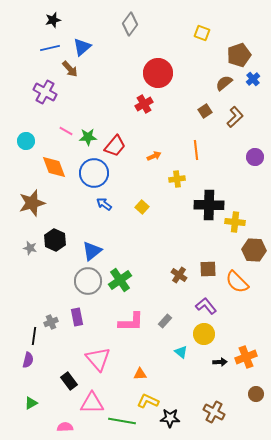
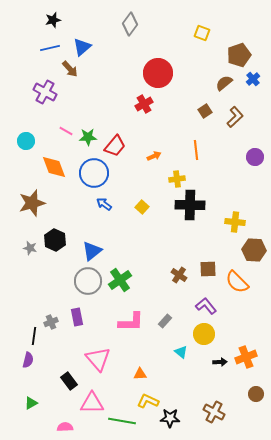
black cross at (209, 205): moved 19 px left
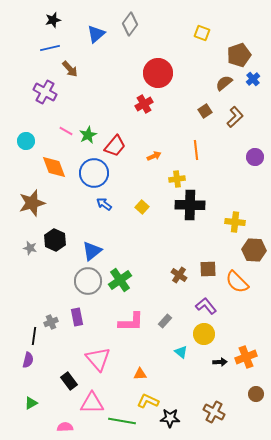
blue triangle at (82, 47): moved 14 px right, 13 px up
green star at (88, 137): moved 2 px up; rotated 24 degrees counterclockwise
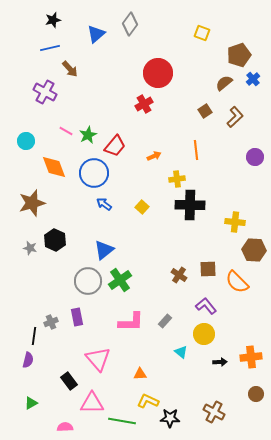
blue triangle at (92, 251): moved 12 px right, 1 px up
orange cross at (246, 357): moved 5 px right; rotated 15 degrees clockwise
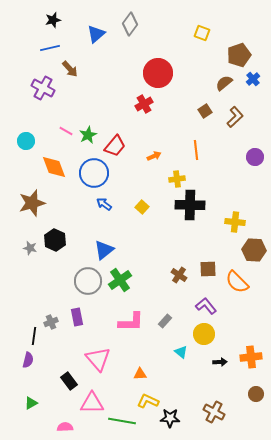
purple cross at (45, 92): moved 2 px left, 4 px up
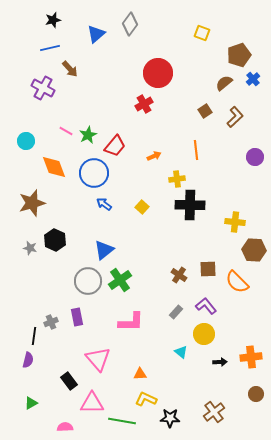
gray rectangle at (165, 321): moved 11 px right, 9 px up
yellow L-shape at (148, 401): moved 2 px left, 2 px up
brown cross at (214, 412): rotated 25 degrees clockwise
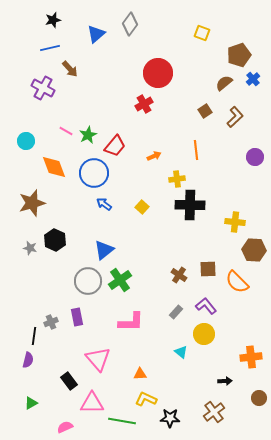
black arrow at (220, 362): moved 5 px right, 19 px down
brown circle at (256, 394): moved 3 px right, 4 px down
pink semicircle at (65, 427): rotated 21 degrees counterclockwise
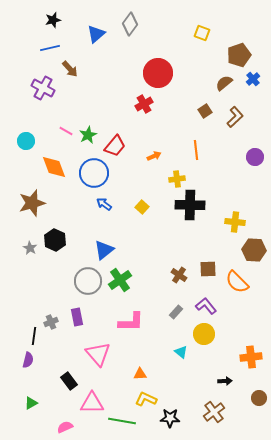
gray star at (30, 248): rotated 16 degrees clockwise
pink triangle at (98, 359): moved 5 px up
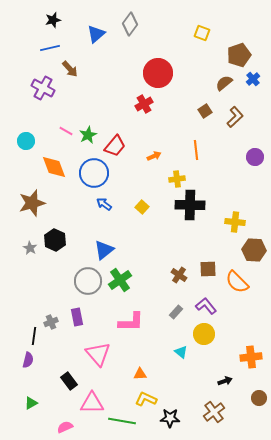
black arrow at (225, 381): rotated 16 degrees counterclockwise
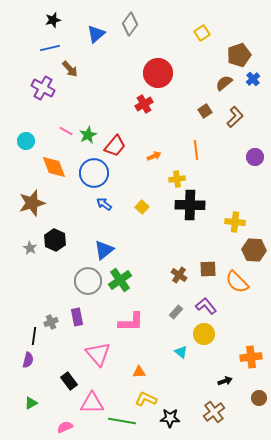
yellow square at (202, 33): rotated 35 degrees clockwise
orange triangle at (140, 374): moved 1 px left, 2 px up
